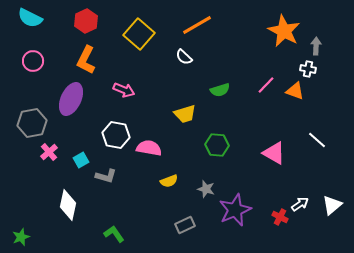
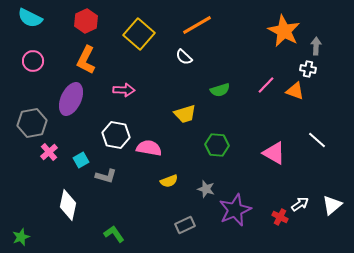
pink arrow: rotated 20 degrees counterclockwise
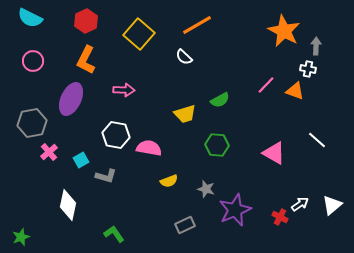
green semicircle: moved 10 px down; rotated 12 degrees counterclockwise
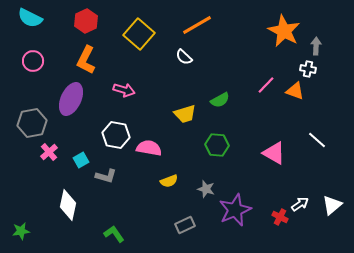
pink arrow: rotated 15 degrees clockwise
green star: moved 6 px up; rotated 12 degrees clockwise
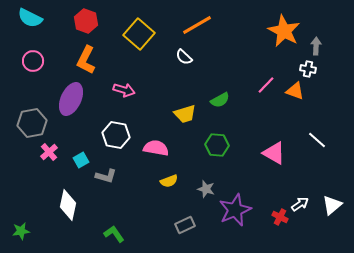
red hexagon: rotated 15 degrees counterclockwise
pink semicircle: moved 7 px right
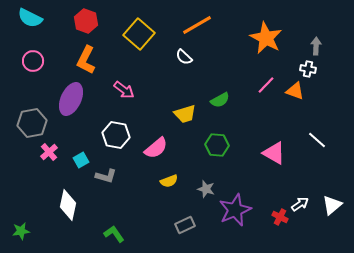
orange star: moved 18 px left, 7 px down
pink arrow: rotated 20 degrees clockwise
pink semicircle: rotated 130 degrees clockwise
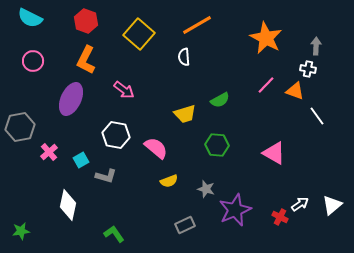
white semicircle: rotated 42 degrees clockwise
gray hexagon: moved 12 px left, 4 px down
white line: moved 24 px up; rotated 12 degrees clockwise
pink semicircle: rotated 100 degrees counterclockwise
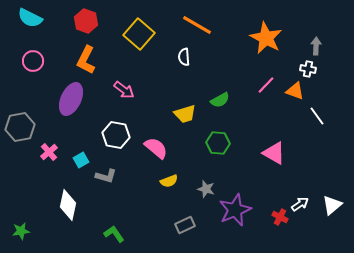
orange line: rotated 60 degrees clockwise
green hexagon: moved 1 px right, 2 px up
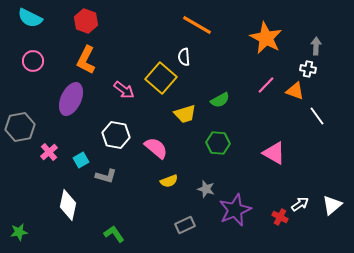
yellow square: moved 22 px right, 44 px down
green star: moved 2 px left, 1 px down
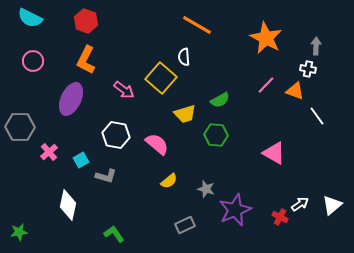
gray hexagon: rotated 12 degrees clockwise
green hexagon: moved 2 px left, 8 px up
pink semicircle: moved 1 px right, 4 px up
yellow semicircle: rotated 18 degrees counterclockwise
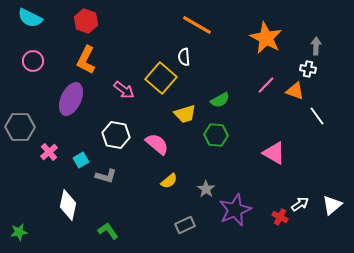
gray star: rotated 18 degrees clockwise
green L-shape: moved 6 px left, 3 px up
